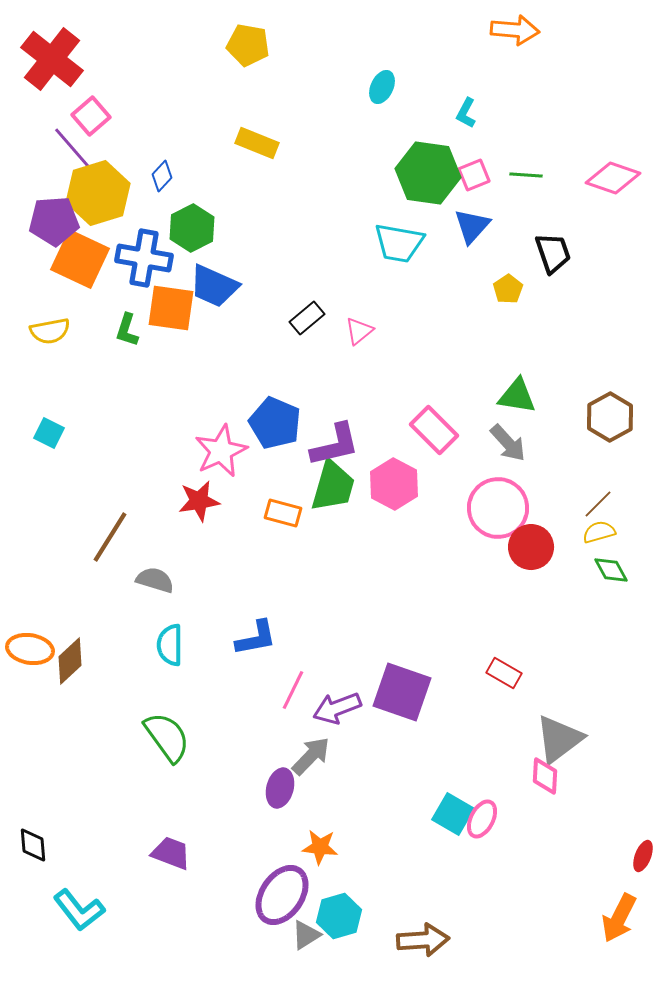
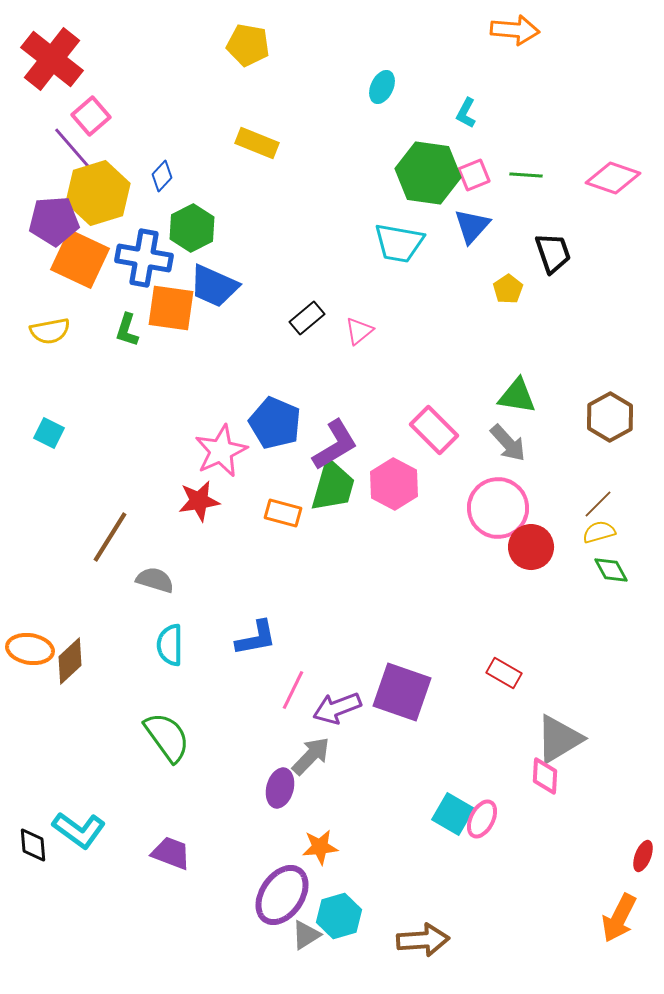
purple L-shape at (335, 445): rotated 18 degrees counterclockwise
gray triangle at (559, 739): rotated 6 degrees clockwise
orange star at (320, 847): rotated 12 degrees counterclockwise
cyan L-shape at (79, 910): moved 80 px up; rotated 16 degrees counterclockwise
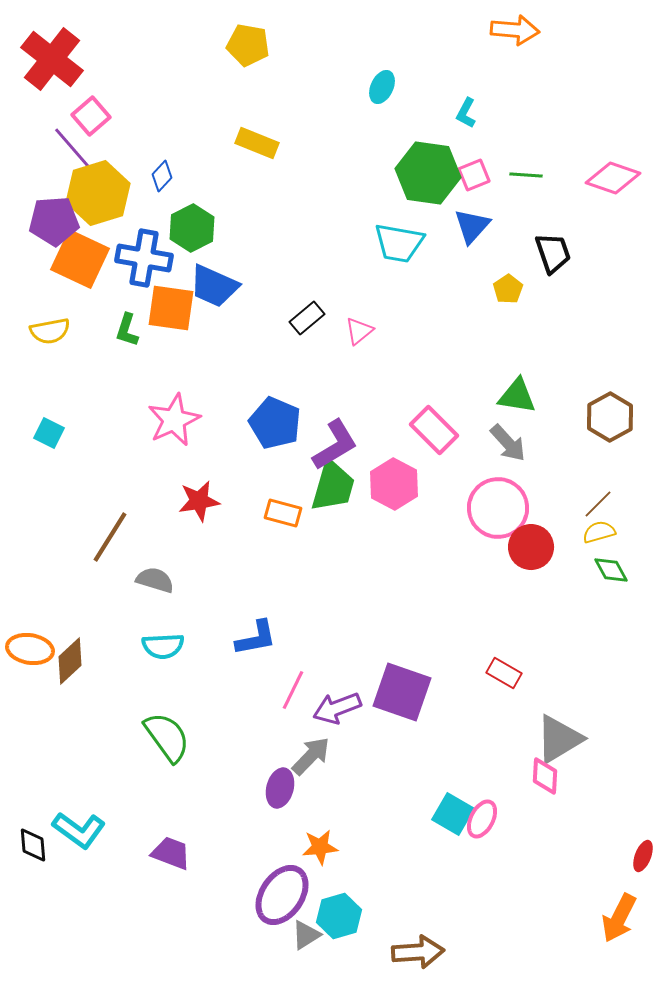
pink star at (221, 451): moved 47 px left, 31 px up
cyan semicircle at (170, 645): moved 7 px left, 1 px down; rotated 93 degrees counterclockwise
brown arrow at (423, 940): moved 5 px left, 12 px down
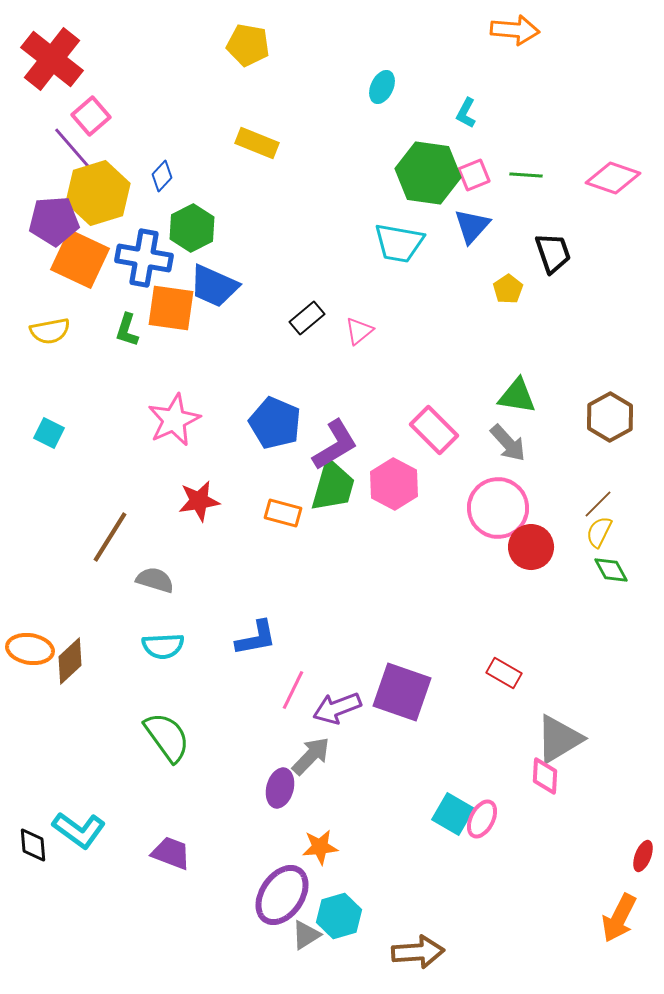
yellow semicircle at (599, 532): rotated 48 degrees counterclockwise
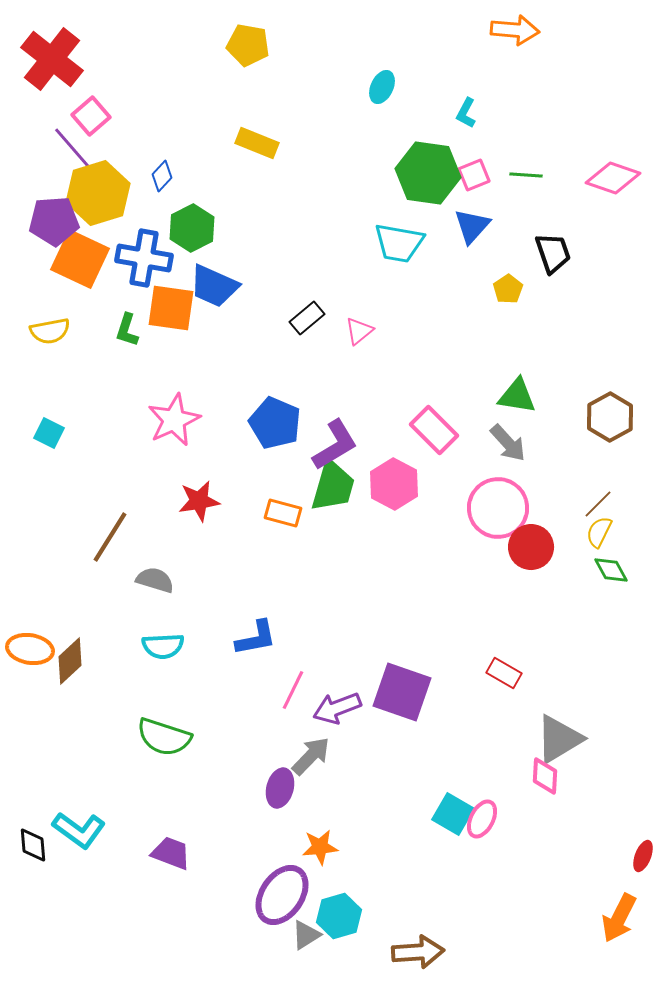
green semicircle at (167, 737): moved 3 px left; rotated 144 degrees clockwise
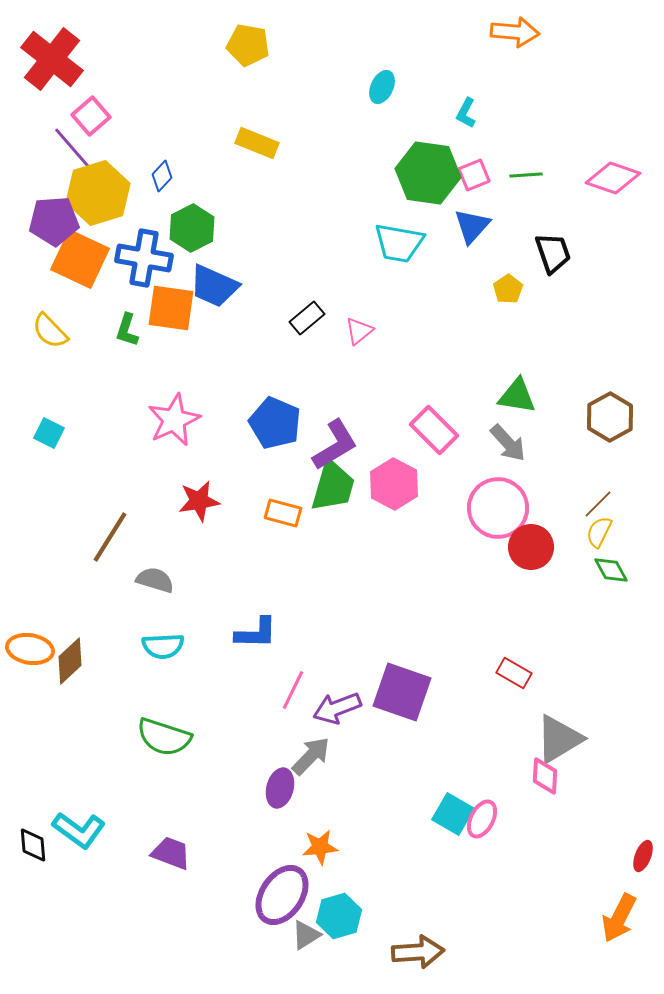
orange arrow at (515, 30): moved 2 px down
green line at (526, 175): rotated 8 degrees counterclockwise
yellow semicircle at (50, 331): rotated 57 degrees clockwise
blue L-shape at (256, 638): moved 5 px up; rotated 12 degrees clockwise
red rectangle at (504, 673): moved 10 px right
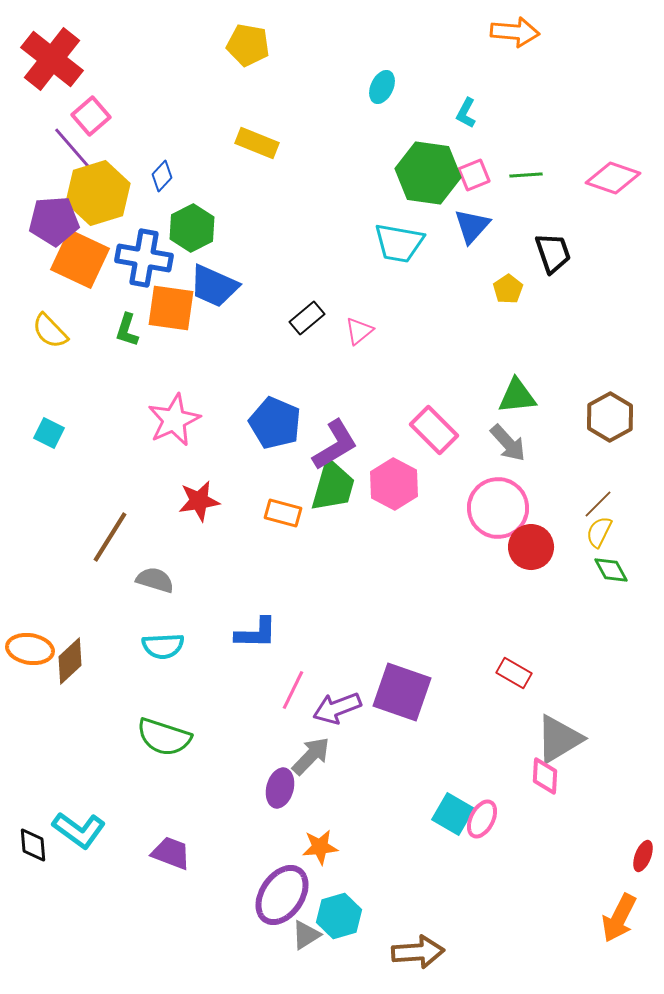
green triangle at (517, 396): rotated 15 degrees counterclockwise
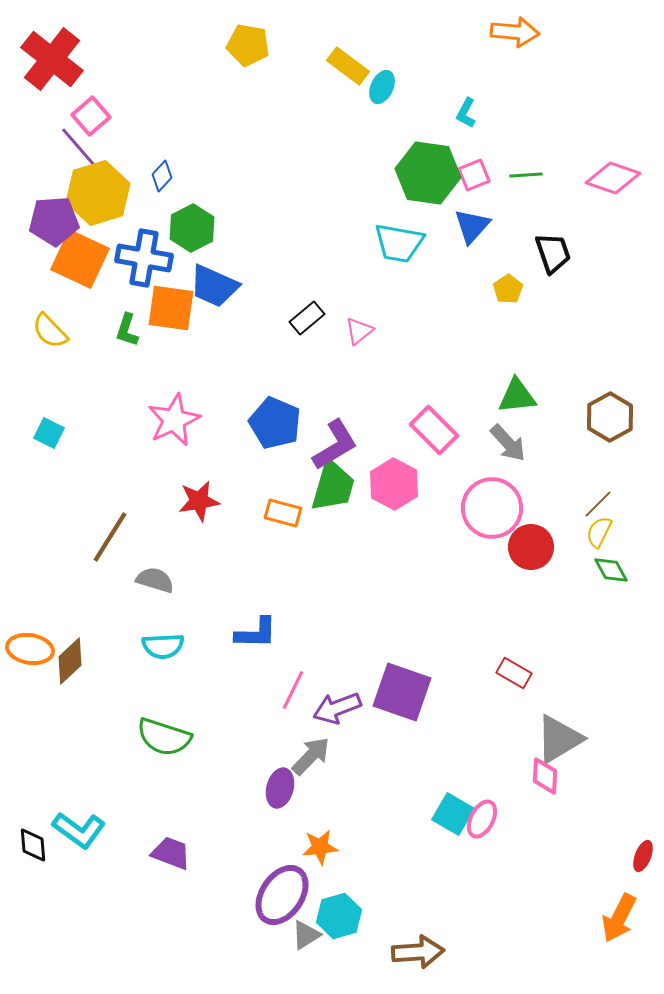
yellow rectangle at (257, 143): moved 91 px right, 77 px up; rotated 15 degrees clockwise
purple line at (74, 150): moved 7 px right
pink circle at (498, 508): moved 6 px left
